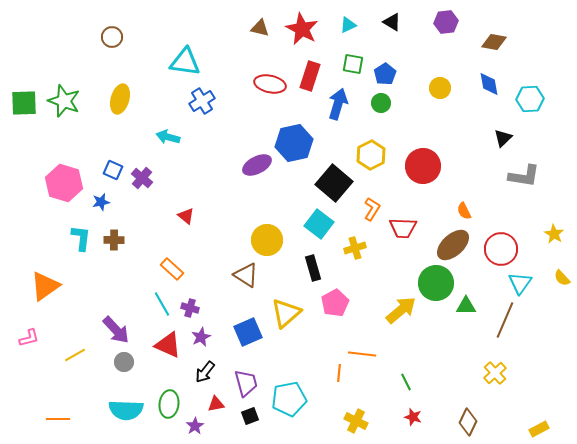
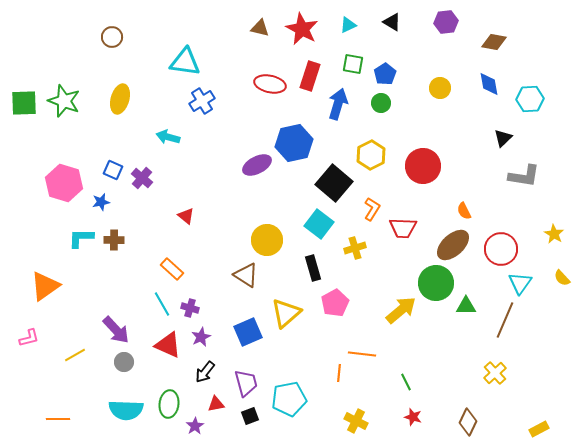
cyan L-shape at (81, 238): rotated 96 degrees counterclockwise
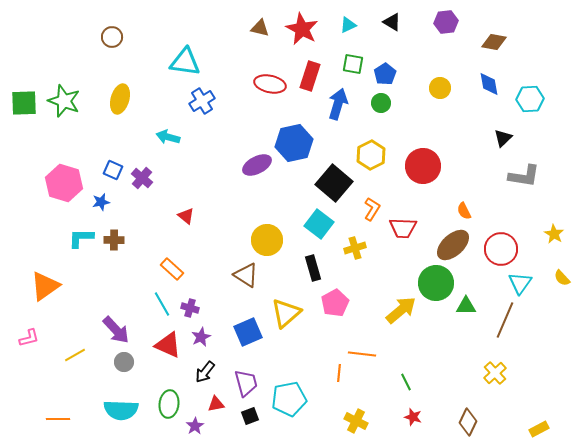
cyan semicircle at (126, 410): moved 5 px left
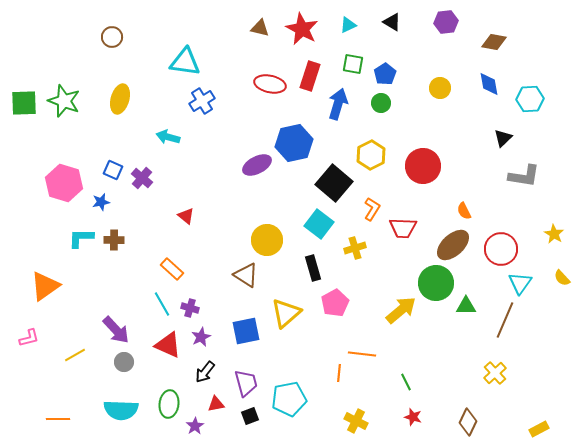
blue square at (248, 332): moved 2 px left, 1 px up; rotated 12 degrees clockwise
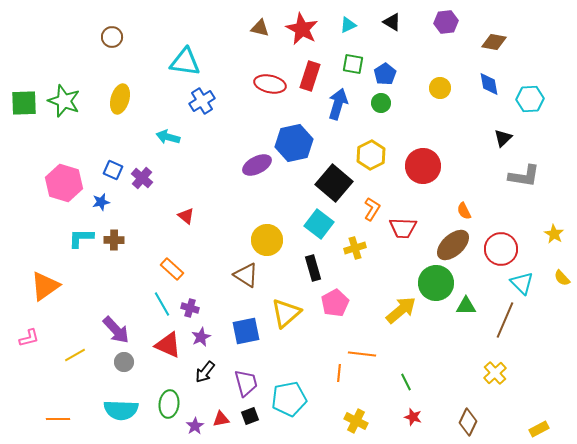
cyan triangle at (520, 283): moved 2 px right; rotated 20 degrees counterclockwise
red triangle at (216, 404): moved 5 px right, 15 px down
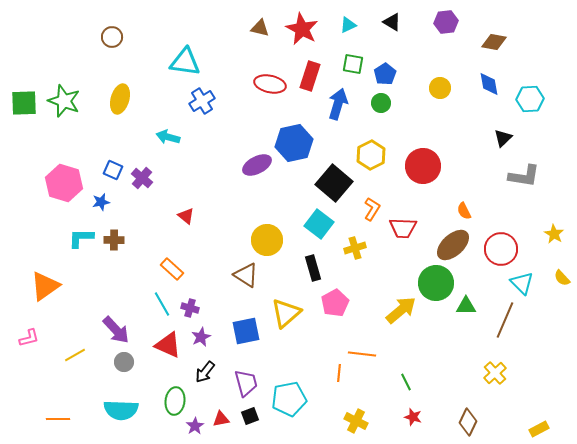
green ellipse at (169, 404): moved 6 px right, 3 px up
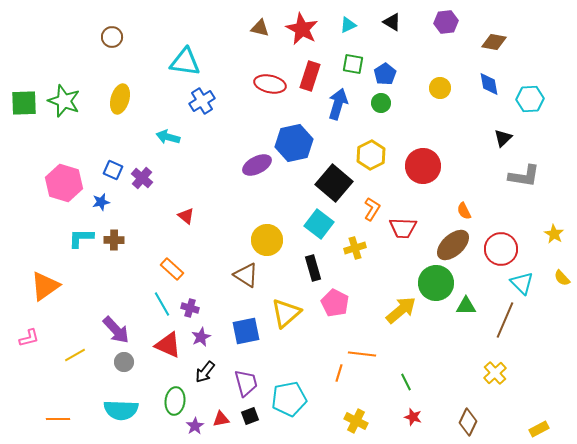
pink pentagon at (335, 303): rotated 16 degrees counterclockwise
orange line at (339, 373): rotated 12 degrees clockwise
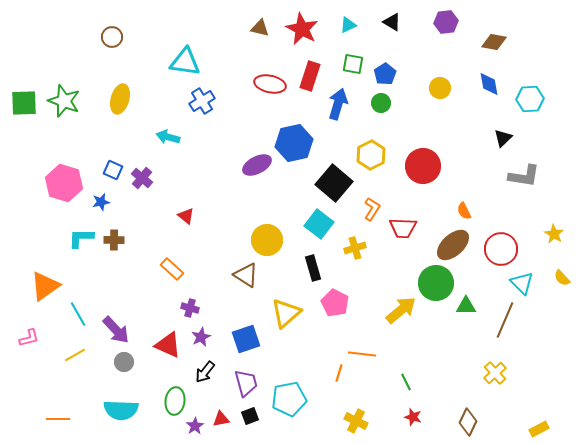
cyan line at (162, 304): moved 84 px left, 10 px down
blue square at (246, 331): moved 8 px down; rotated 8 degrees counterclockwise
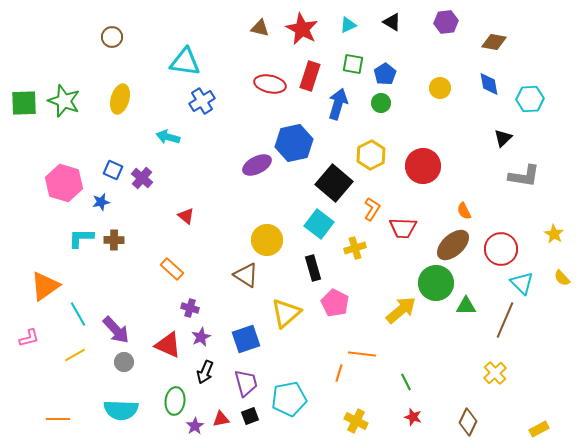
black arrow at (205, 372): rotated 15 degrees counterclockwise
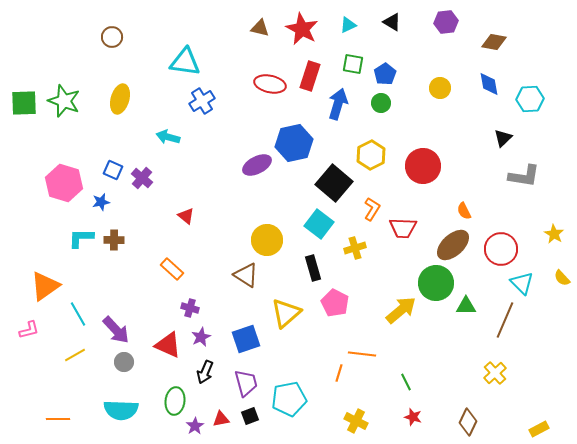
pink L-shape at (29, 338): moved 8 px up
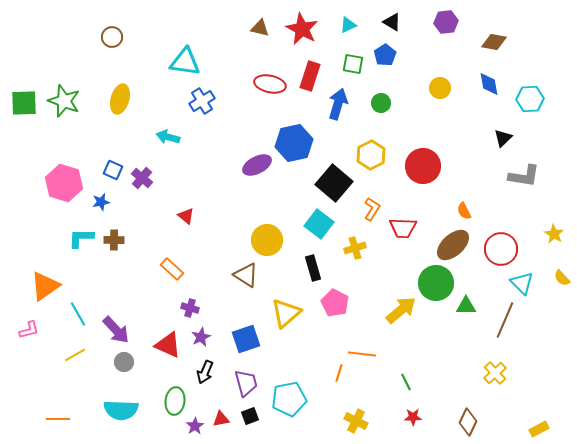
blue pentagon at (385, 74): moved 19 px up
red star at (413, 417): rotated 18 degrees counterclockwise
